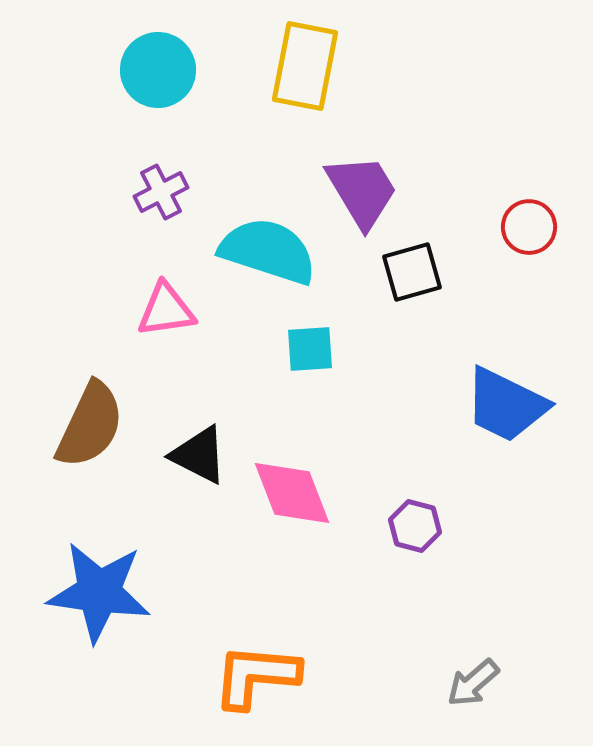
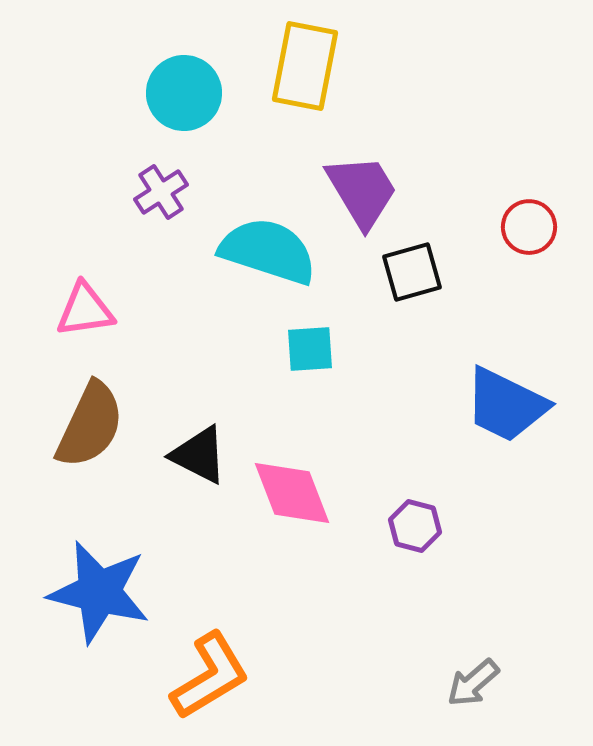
cyan circle: moved 26 px right, 23 px down
purple cross: rotated 6 degrees counterclockwise
pink triangle: moved 81 px left
blue star: rotated 6 degrees clockwise
orange L-shape: moved 46 px left; rotated 144 degrees clockwise
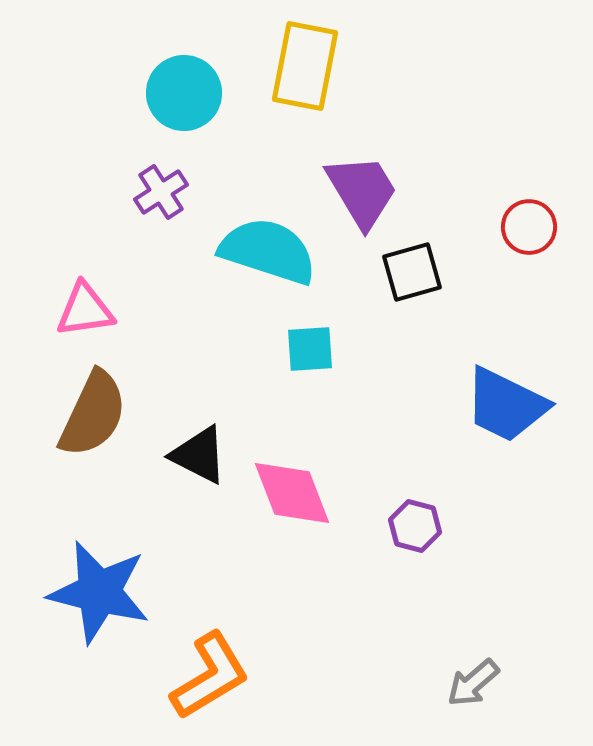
brown semicircle: moved 3 px right, 11 px up
